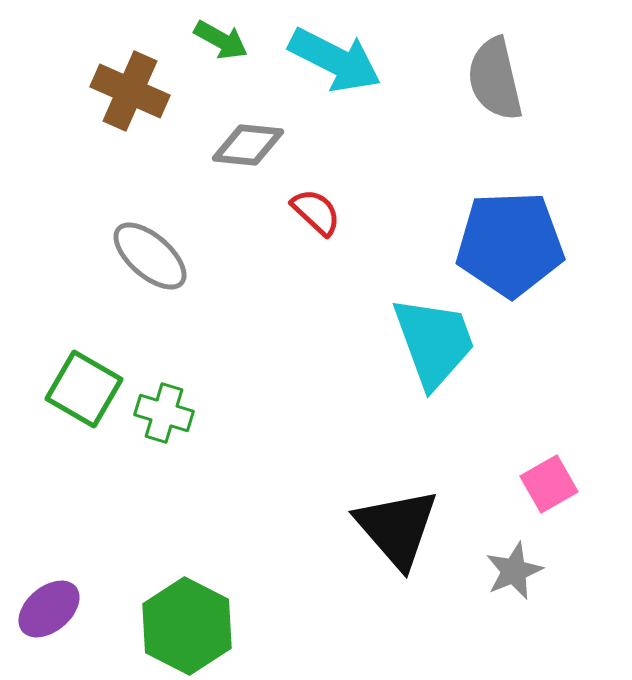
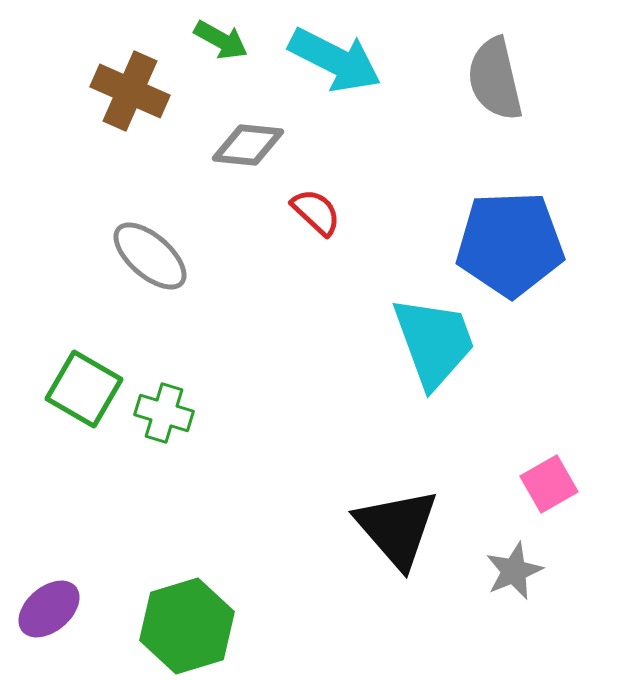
green hexagon: rotated 16 degrees clockwise
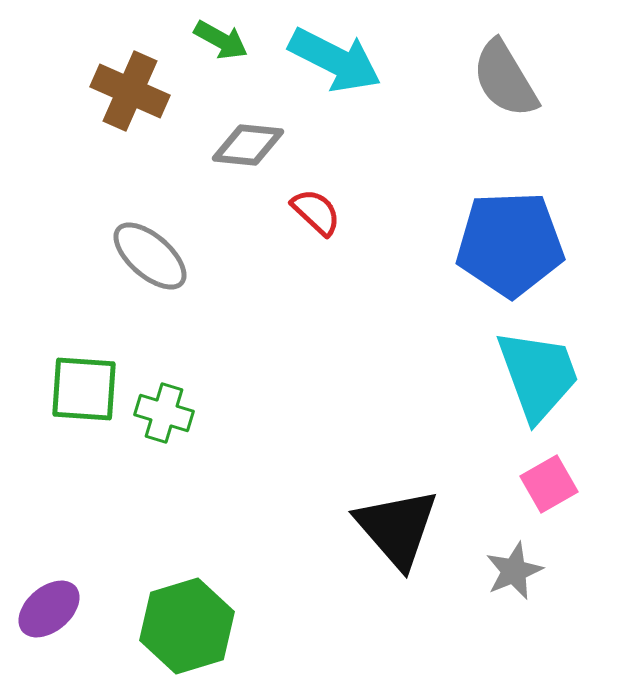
gray semicircle: moved 10 px right; rotated 18 degrees counterclockwise
cyan trapezoid: moved 104 px right, 33 px down
green square: rotated 26 degrees counterclockwise
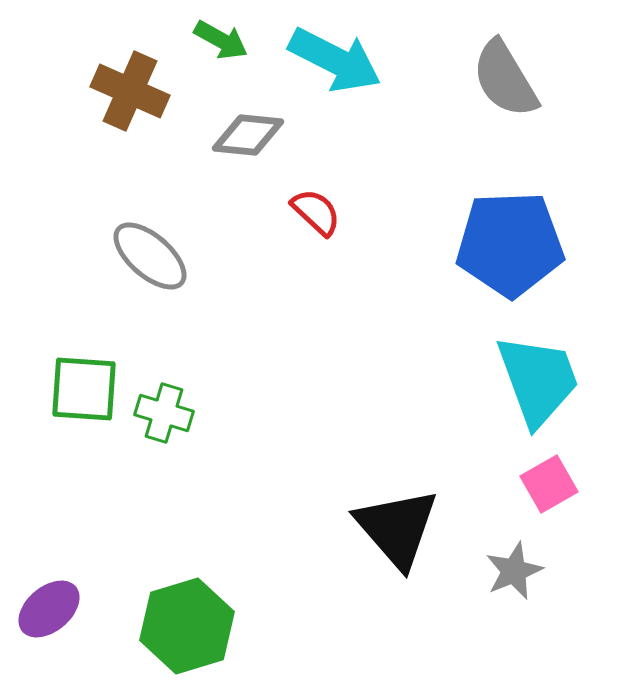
gray diamond: moved 10 px up
cyan trapezoid: moved 5 px down
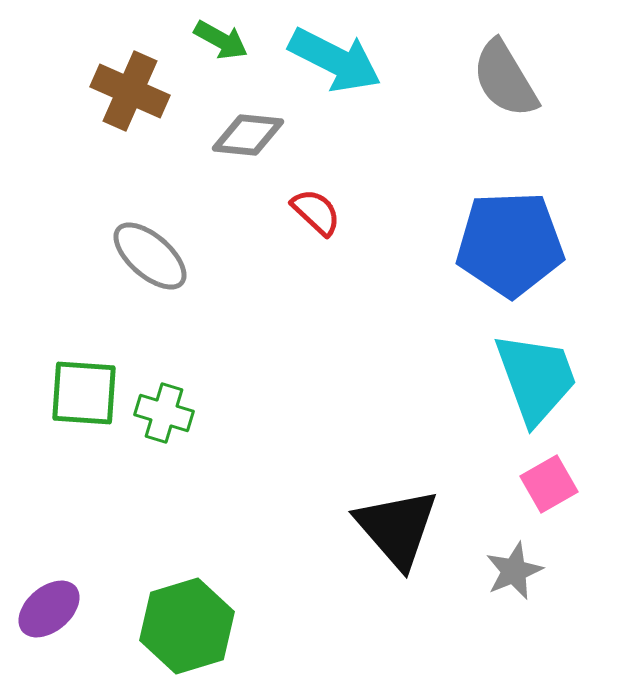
cyan trapezoid: moved 2 px left, 2 px up
green square: moved 4 px down
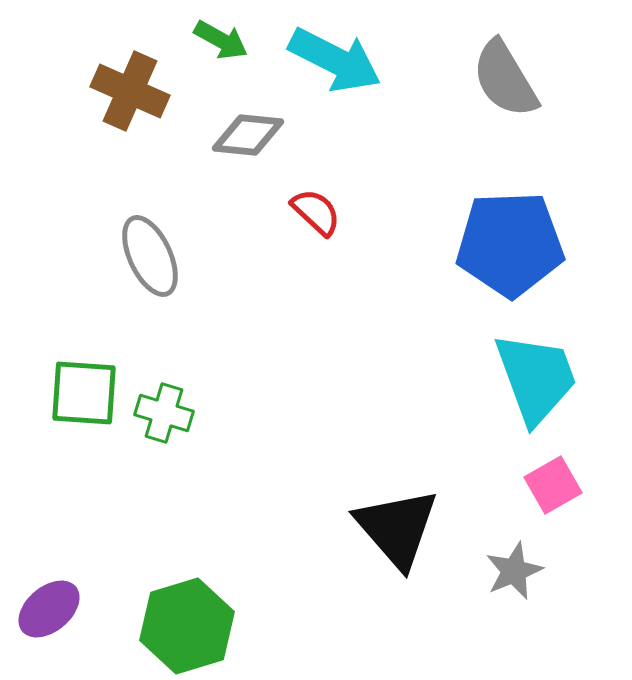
gray ellipse: rotated 24 degrees clockwise
pink square: moved 4 px right, 1 px down
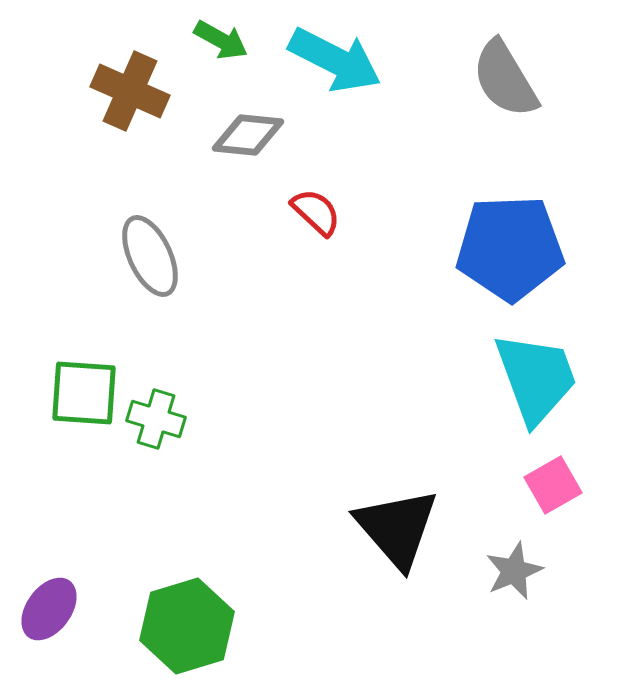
blue pentagon: moved 4 px down
green cross: moved 8 px left, 6 px down
purple ellipse: rotated 14 degrees counterclockwise
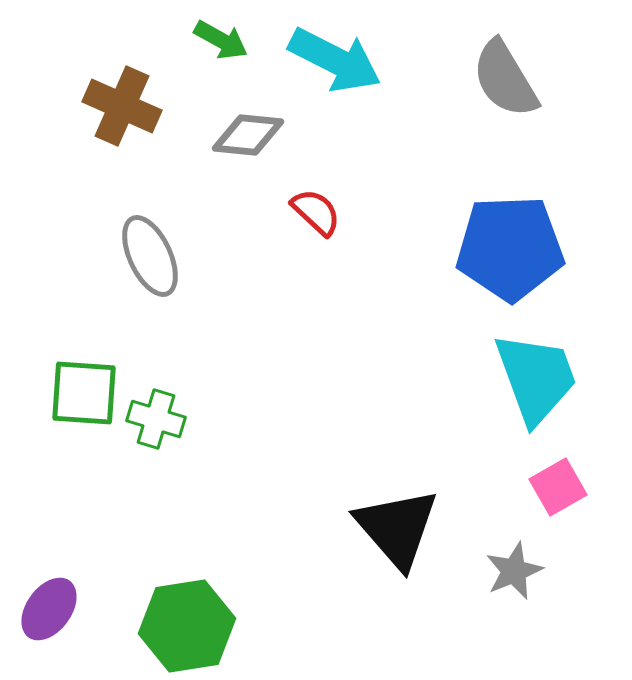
brown cross: moved 8 px left, 15 px down
pink square: moved 5 px right, 2 px down
green hexagon: rotated 8 degrees clockwise
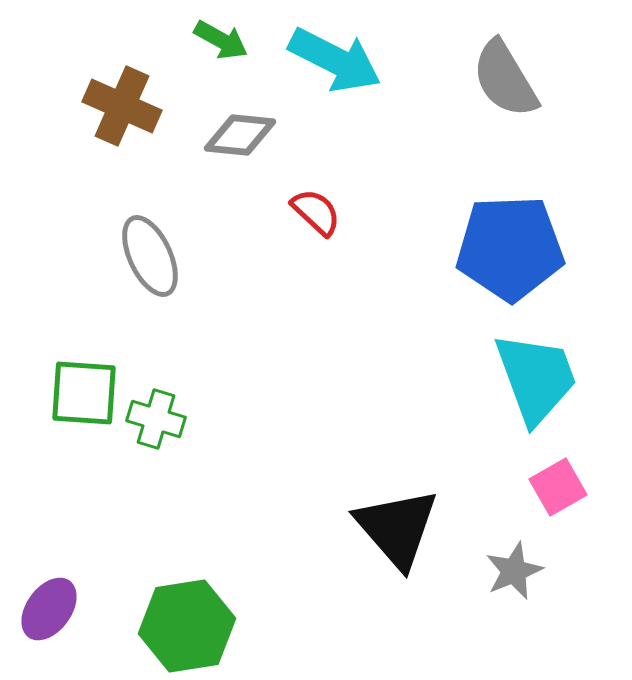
gray diamond: moved 8 px left
